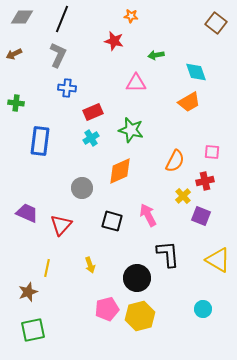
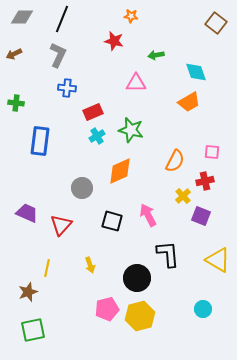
cyan cross: moved 6 px right, 2 px up
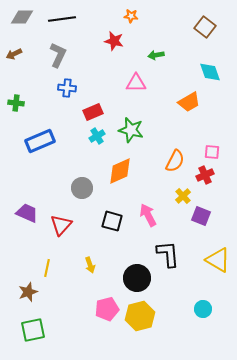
black line: rotated 60 degrees clockwise
brown square: moved 11 px left, 4 px down
cyan diamond: moved 14 px right
blue rectangle: rotated 60 degrees clockwise
red cross: moved 6 px up; rotated 12 degrees counterclockwise
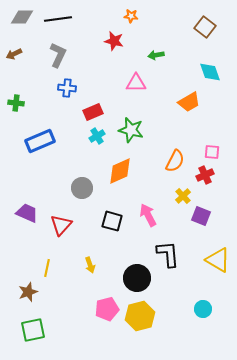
black line: moved 4 px left
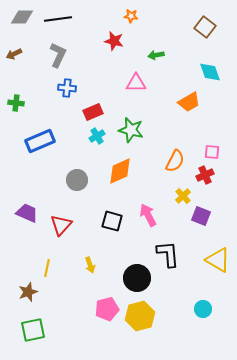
gray circle: moved 5 px left, 8 px up
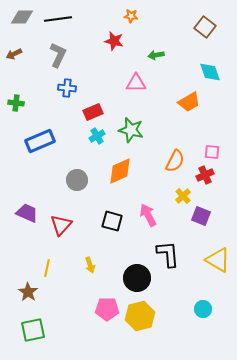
brown star: rotated 18 degrees counterclockwise
pink pentagon: rotated 15 degrees clockwise
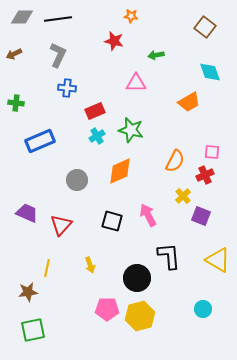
red rectangle: moved 2 px right, 1 px up
black L-shape: moved 1 px right, 2 px down
brown star: rotated 30 degrees clockwise
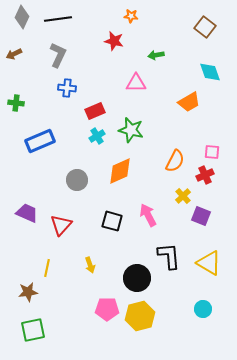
gray diamond: rotated 65 degrees counterclockwise
yellow triangle: moved 9 px left, 3 px down
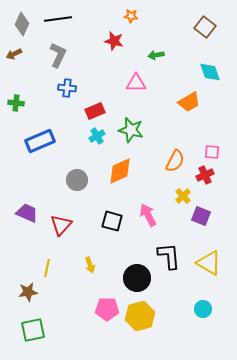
gray diamond: moved 7 px down
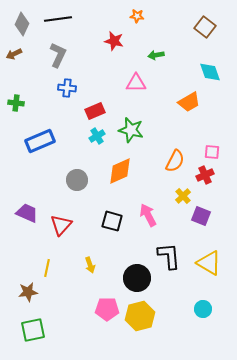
orange star: moved 6 px right
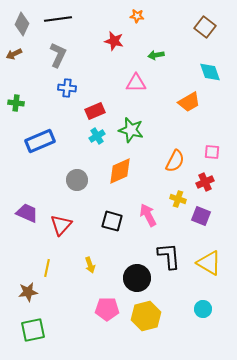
red cross: moved 7 px down
yellow cross: moved 5 px left, 3 px down; rotated 28 degrees counterclockwise
yellow hexagon: moved 6 px right
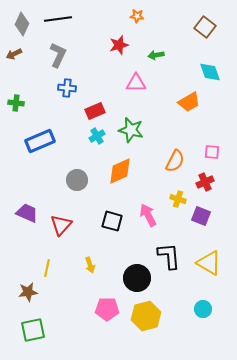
red star: moved 5 px right, 4 px down; rotated 30 degrees counterclockwise
